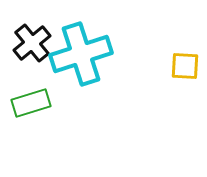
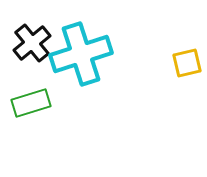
yellow square: moved 2 px right, 3 px up; rotated 16 degrees counterclockwise
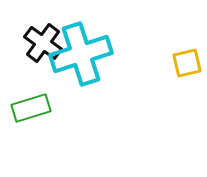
black cross: moved 11 px right; rotated 15 degrees counterclockwise
green rectangle: moved 5 px down
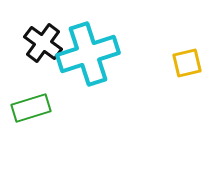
cyan cross: moved 7 px right
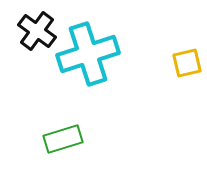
black cross: moved 6 px left, 12 px up
green rectangle: moved 32 px right, 31 px down
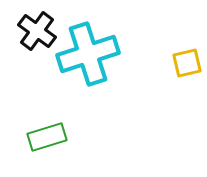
green rectangle: moved 16 px left, 2 px up
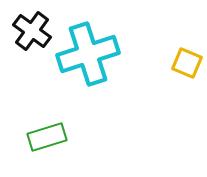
black cross: moved 5 px left
yellow square: rotated 36 degrees clockwise
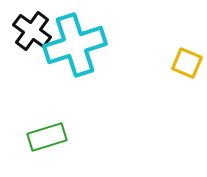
cyan cross: moved 13 px left, 9 px up
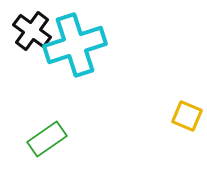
yellow square: moved 53 px down
green rectangle: moved 2 px down; rotated 18 degrees counterclockwise
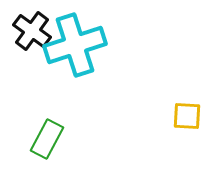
yellow square: rotated 20 degrees counterclockwise
green rectangle: rotated 27 degrees counterclockwise
